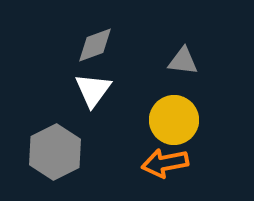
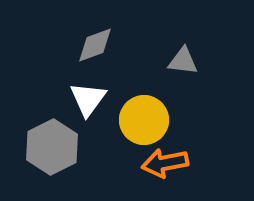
white triangle: moved 5 px left, 9 px down
yellow circle: moved 30 px left
gray hexagon: moved 3 px left, 5 px up
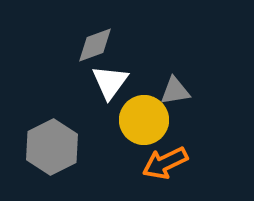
gray triangle: moved 8 px left, 30 px down; rotated 16 degrees counterclockwise
white triangle: moved 22 px right, 17 px up
orange arrow: rotated 15 degrees counterclockwise
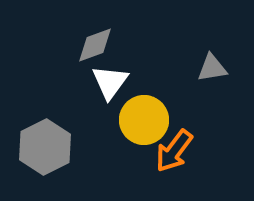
gray triangle: moved 37 px right, 23 px up
gray hexagon: moved 7 px left
orange arrow: moved 9 px right, 12 px up; rotated 27 degrees counterclockwise
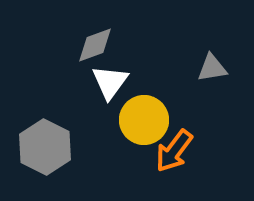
gray hexagon: rotated 6 degrees counterclockwise
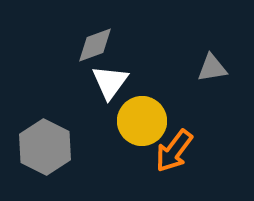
yellow circle: moved 2 px left, 1 px down
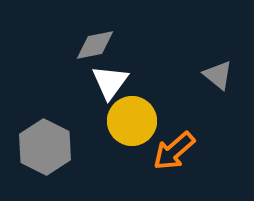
gray diamond: rotated 9 degrees clockwise
gray triangle: moved 6 px right, 7 px down; rotated 48 degrees clockwise
yellow circle: moved 10 px left
orange arrow: rotated 12 degrees clockwise
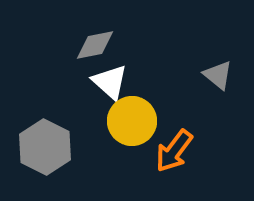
white triangle: rotated 24 degrees counterclockwise
orange arrow: rotated 12 degrees counterclockwise
